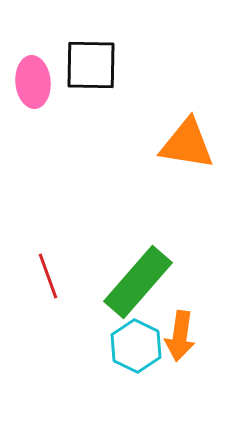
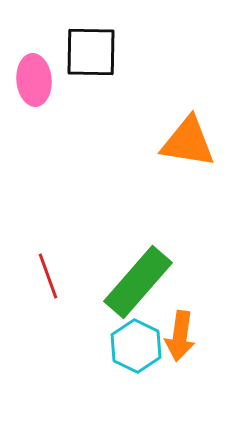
black square: moved 13 px up
pink ellipse: moved 1 px right, 2 px up
orange triangle: moved 1 px right, 2 px up
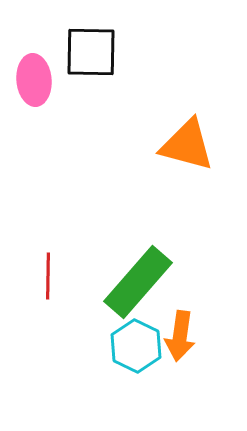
orange triangle: moved 1 px left, 3 px down; rotated 6 degrees clockwise
red line: rotated 21 degrees clockwise
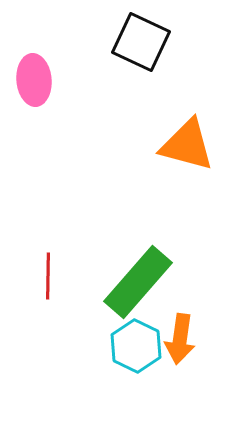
black square: moved 50 px right, 10 px up; rotated 24 degrees clockwise
orange arrow: moved 3 px down
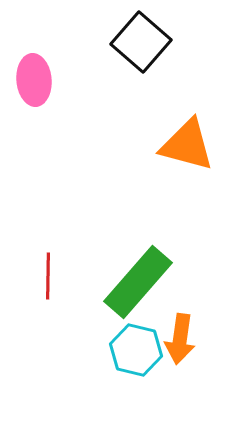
black square: rotated 16 degrees clockwise
cyan hexagon: moved 4 px down; rotated 12 degrees counterclockwise
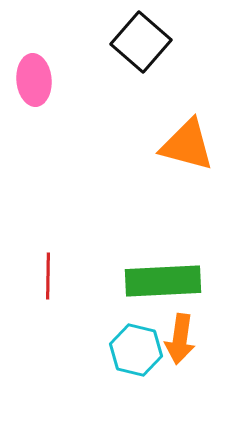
green rectangle: moved 25 px right, 1 px up; rotated 46 degrees clockwise
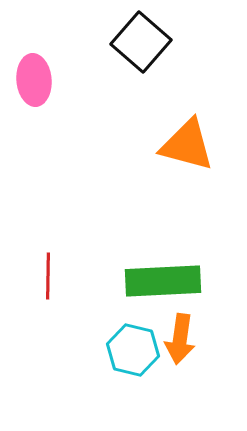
cyan hexagon: moved 3 px left
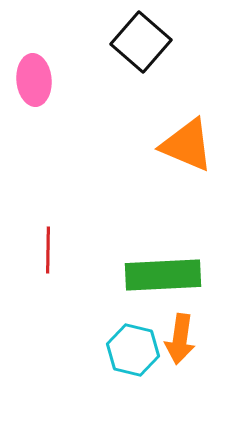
orange triangle: rotated 8 degrees clockwise
red line: moved 26 px up
green rectangle: moved 6 px up
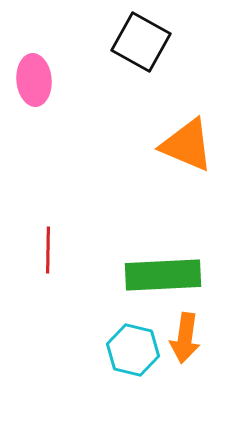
black square: rotated 12 degrees counterclockwise
orange arrow: moved 5 px right, 1 px up
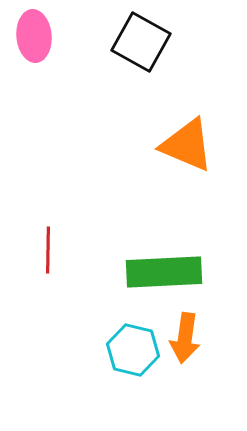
pink ellipse: moved 44 px up
green rectangle: moved 1 px right, 3 px up
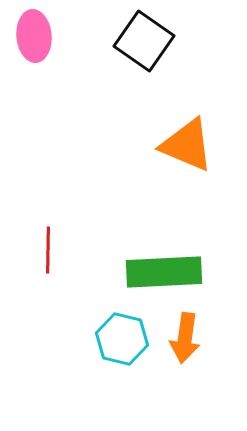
black square: moved 3 px right, 1 px up; rotated 6 degrees clockwise
cyan hexagon: moved 11 px left, 11 px up
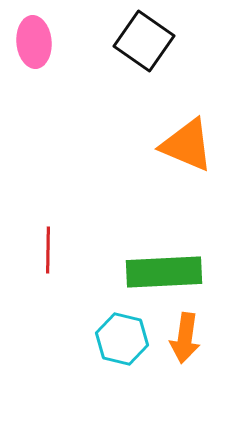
pink ellipse: moved 6 px down
